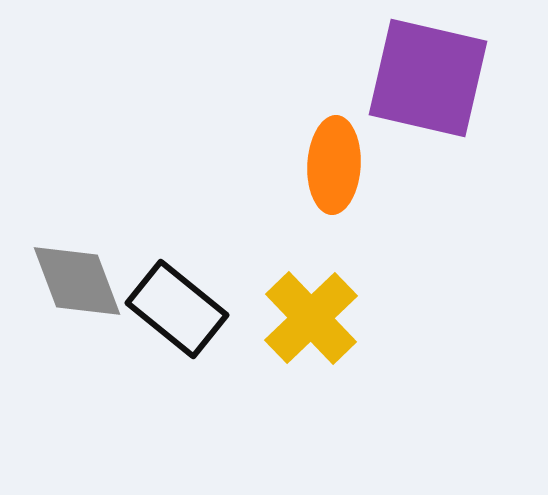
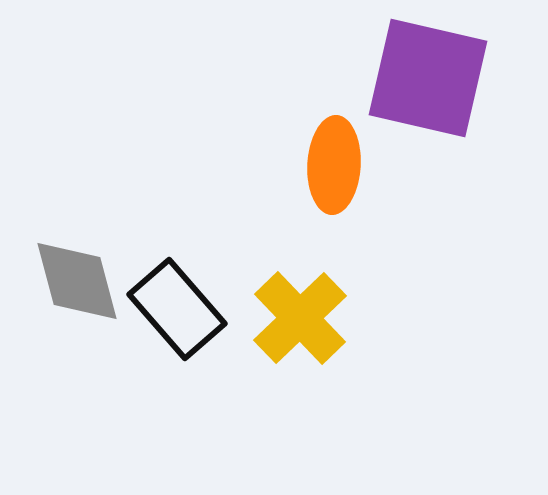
gray diamond: rotated 6 degrees clockwise
black rectangle: rotated 10 degrees clockwise
yellow cross: moved 11 px left
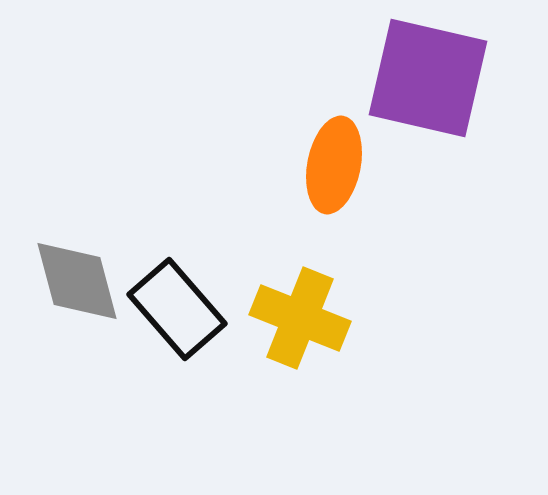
orange ellipse: rotated 8 degrees clockwise
yellow cross: rotated 24 degrees counterclockwise
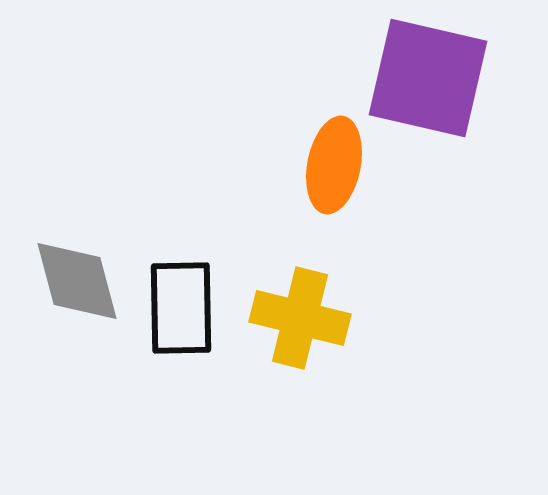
black rectangle: moved 4 px right, 1 px up; rotated 40 degrees clockwise
yellow cross: rotated 8 degrees counterclockwise
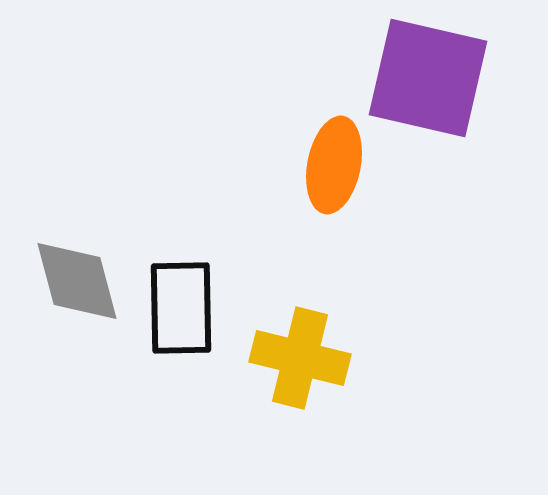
yellow cross: moved 40 px down
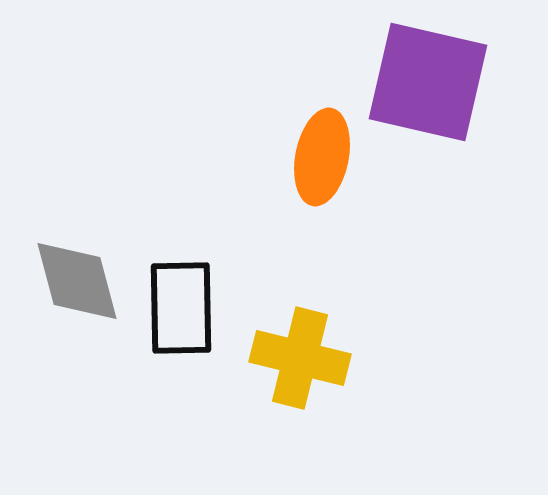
purple square: moved 4 px down
orange ellipse: moved 12 px left, 8 px up
